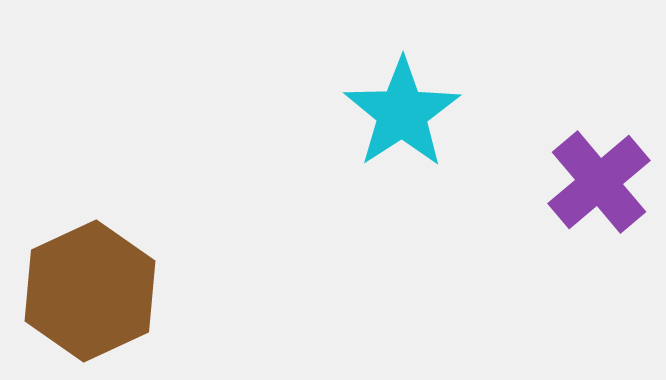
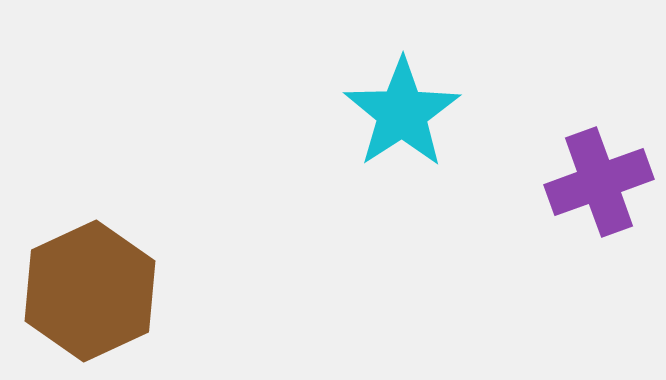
purple cross: rotated 20 degrees clockwise
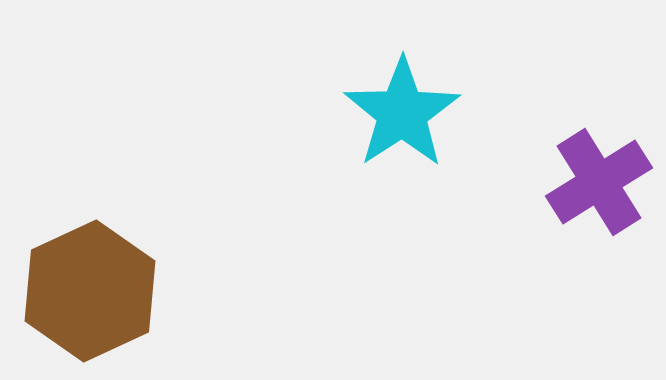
purple cross: rotated 12 degrees counterclockwise
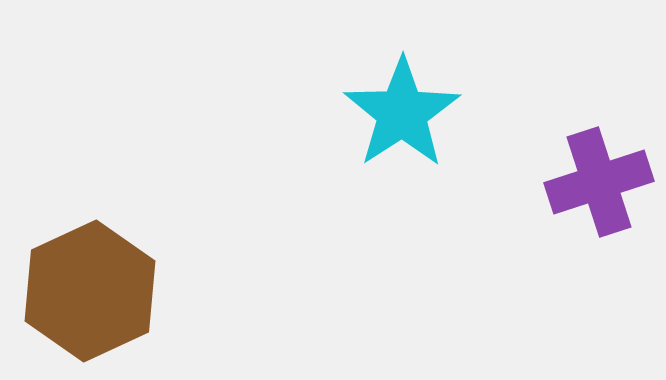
purple cross: rotated 14 degrees clockwise
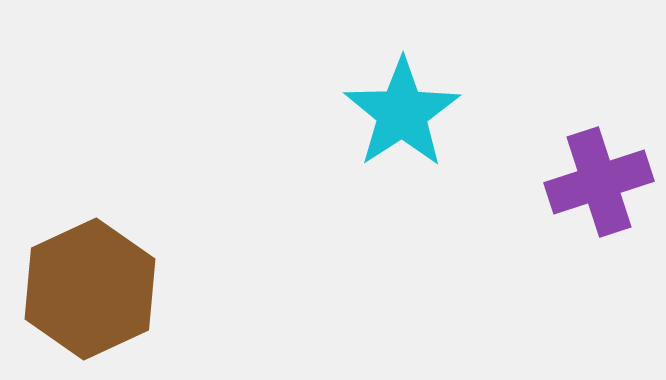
brown hexagon: moved 2 px up
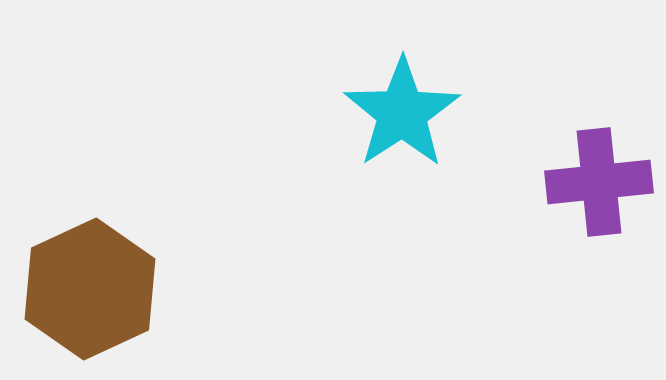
purple cross: rotated 12 degrees clockwise
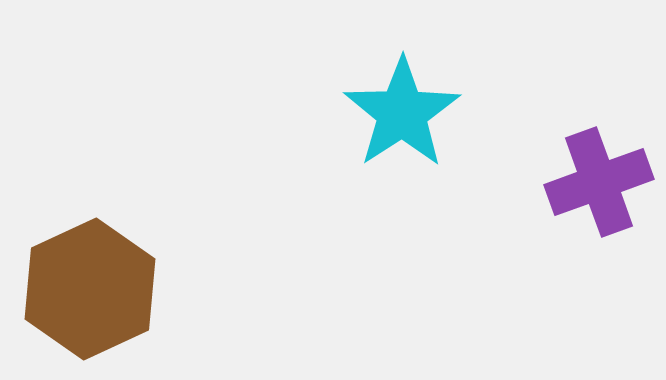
purple cross: rotated 14 degrees counterclockwise
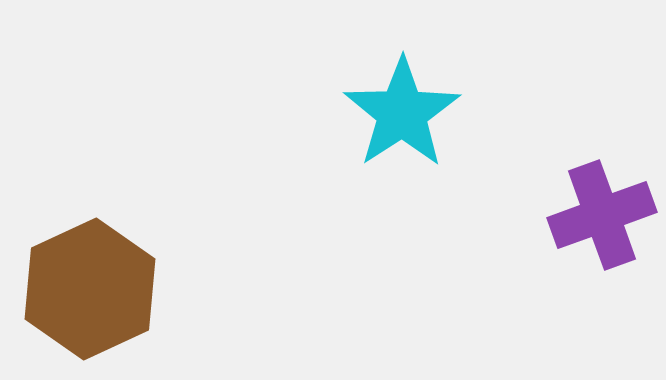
purple cross: moved 3 px right, 33 px down
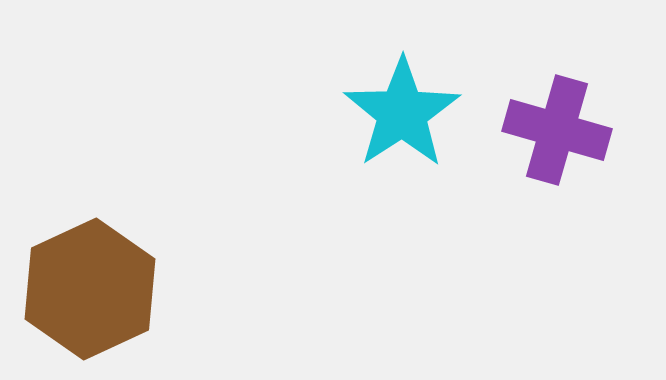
purple cross: moved 45 px left, 85 px up; rotated 36 degrees clockwise
